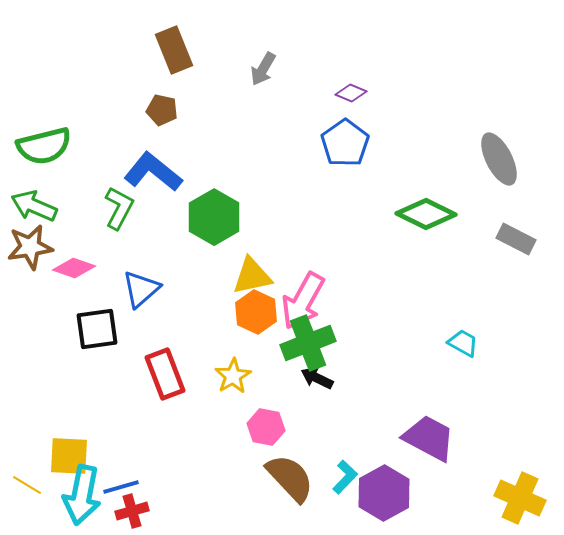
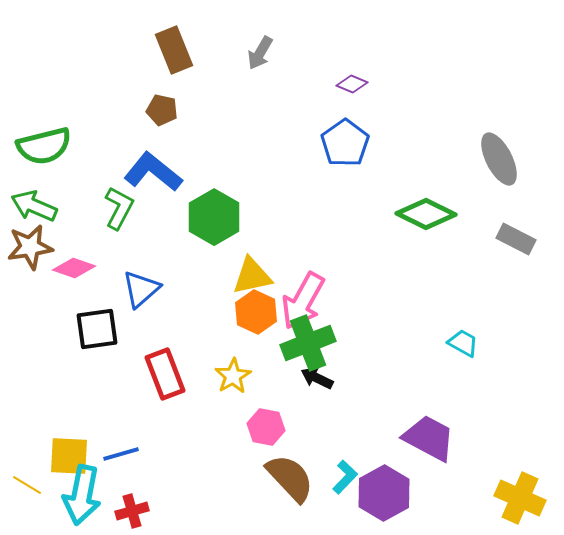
gray arrow: moved 3 px left, 16 px up
purple diamond: moved 1 px right, 9 px up
blue line: moved 33 px up
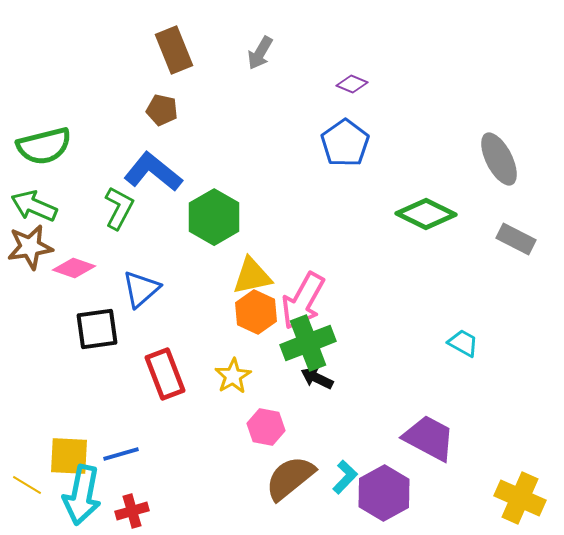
brown semicircle: rotated 86 degrees counterclockwise
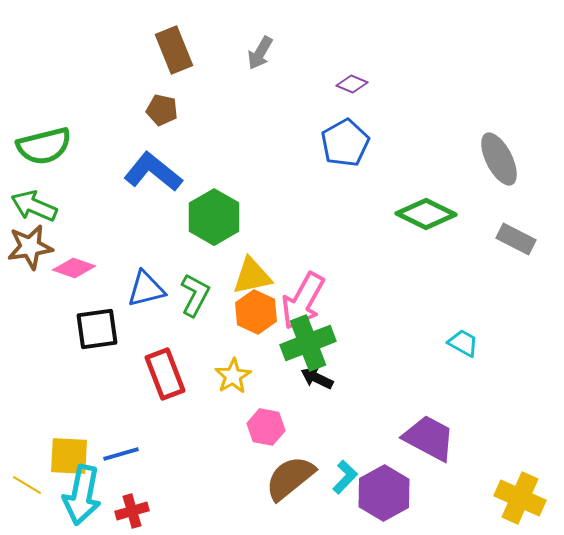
blue pentagon: rotated 6 degrees clockwise
green L-shape: moved 76 px right, 87 px down
blue triangle: moved 5 px right; rotated 27 degrees clockwise
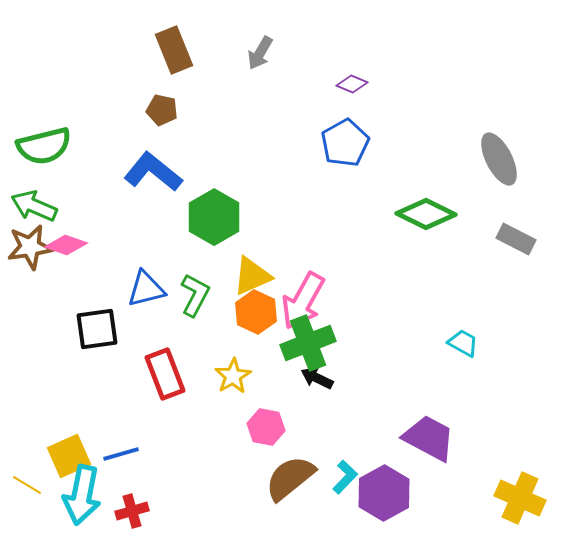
pink diamond: moved 8 px left, 23 px up
yellow triangle: rotated 12 degrees counterclockwise
yellow square: rotated 27 degrees counterclockwise
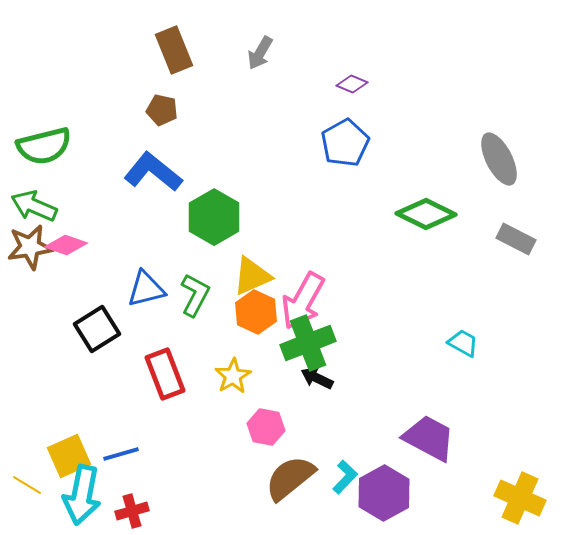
black square: rotated 24 degrees counterclockwise
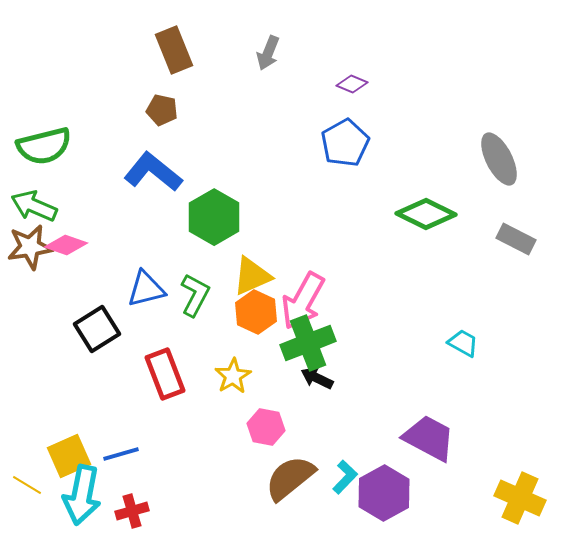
gray arrow: moved 8 px right; rotated 8 degrees counterclockwise
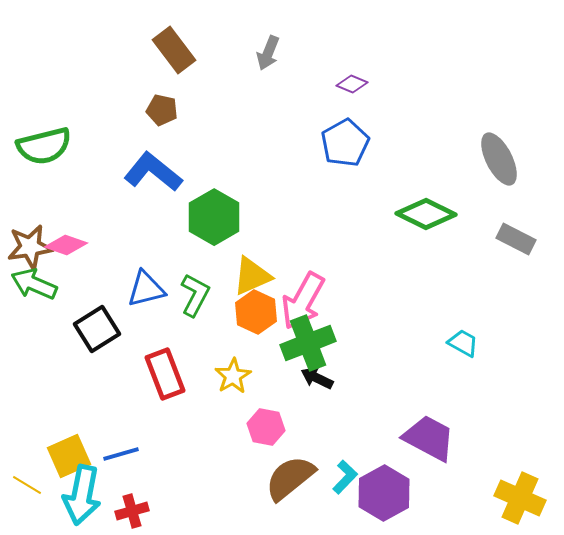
brown rectangle: rotated 15 degrees counterclockwise
green arrow: moved 78 px down
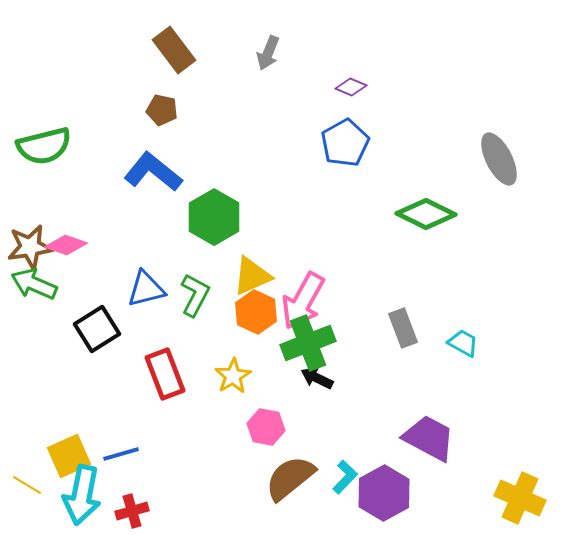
purple diamond: moved 1 px left, 3 px down
gray rectangle: moved 113 px left, 89 px down; rotated 42 degrees clockwise
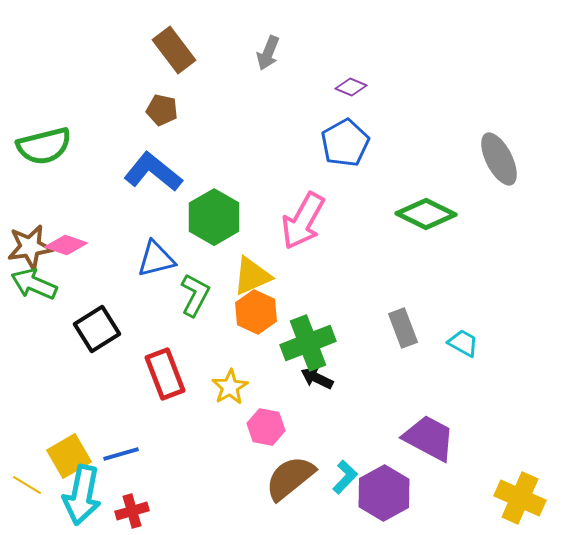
blue triangle: moved 10 px right, 30 px up
pink arrow: moved 80 px up
yellow star: moved 3 px left, 11 px down
yellow square: rotated 6 degrees counterclockwise
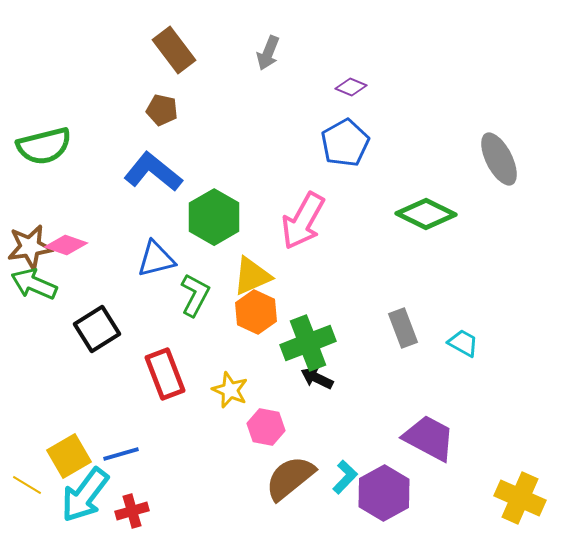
yellow star: moved 3 px down; rotated 18 degrees counterclockwise
cyan arrow: moved 3 px right; rotated 26 degrees clockwise
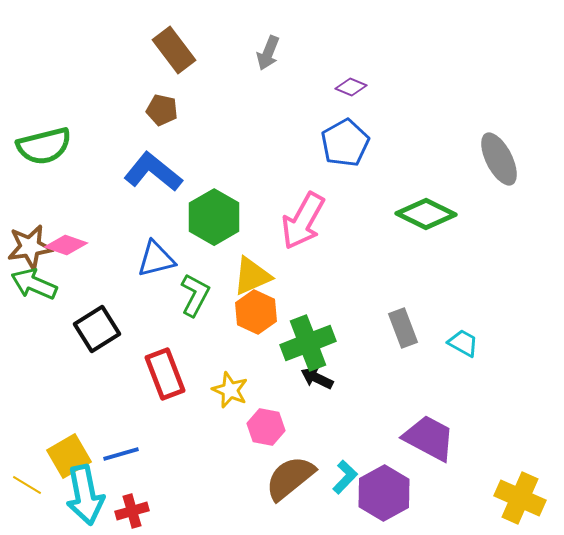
cyan arrow: rotated 48 degrees counterclockwise
